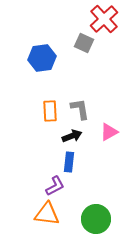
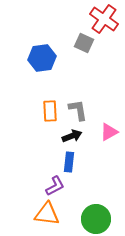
red cross: rotated 12 degrees counterclockwise
gray L-shape: moved 2 px left, 1 px down
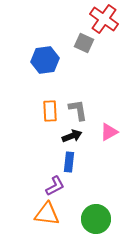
blue hexagon: moved 3 px right, 2 px down
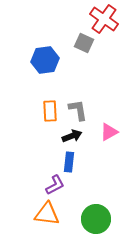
purple L-shape: moved 1 px up
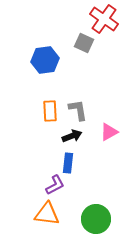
blue rectangle: moved 1 px left, 1 px down
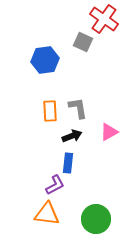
gray square: moved 1 px left, 1 px up
gray L-shape: moved 2 px up
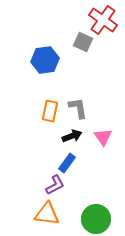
red cross: moved 1 px left, 1 px down
orange rectangle: rotated 15 degrees clockwise
pink triangle: moved 6 px left, 5 px down; rotated 36 degrees counterclockwise
blue rectangle: moved 1 px left; rotated 30 degrees clockwise
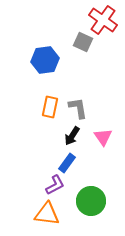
orange rectangle: moved 4 px up
black arrow: rotated 144 degrees clockwise
green circle: moved 5 px left, 18 px up
